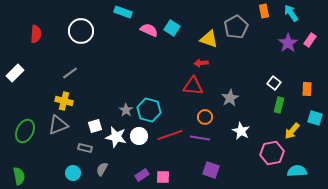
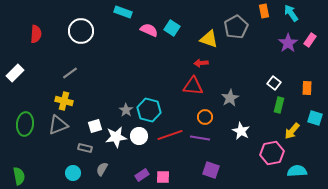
orange rectangle at (307, 89): moved 1 px up
green ellipse at (25, 131): moved 7 px up; rotated 20 degrees counterclockwise
white star at (116, 137): rotated 20 degrees counterclockwise
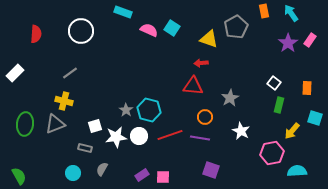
gray triangle at (58, 125): moved 3 px left, 1 px up
green semicircle at (19, 176): rotated 18 degrees counterclockwise
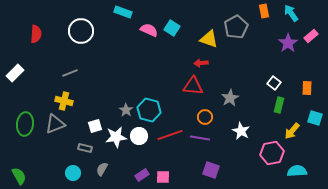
pink rectangle at (310, 40): moved 1 px right, 4 px up; rotated 16 degrees clockwise
gray line at (70, 73): rotated 14 degrees clockwise
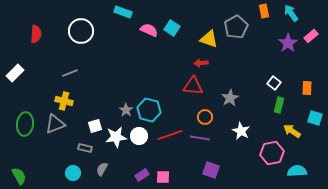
yellow arrow at (292, 131): rotated 84 degrees clockwise
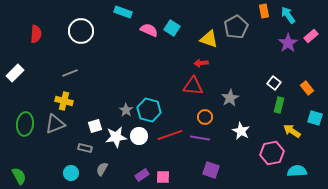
cyan arrow at (291, 13): moved 3 px left, 2 px down
orange rectangle at (307, 88): rotated 40 degrees counterclockwise
cyan circle at (73, 173): moved 2 px left
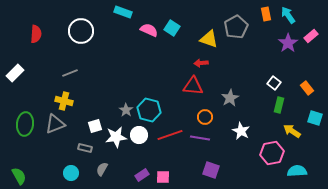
orange rectangle at (264, 11): moved 2 px right, 3 px down
white circle at (139, 136): moved 1 px up
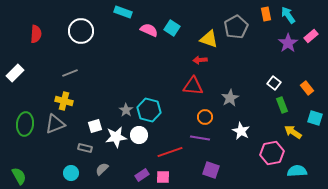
red arrow at (201, 63): moved 1 px left, 3 px up
green rectangle at (279, 105): moved 3 px right; rotated 35 degrees counterclockwise
yellow arrow at (292, 131): moved 1 px right, 1 px down
red line at (170, 135): moved 17 px down
gray semicircle at (102, 169): rotated 16 degrees clockwise
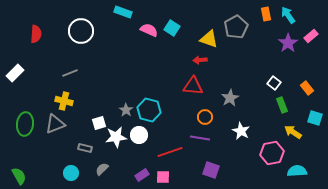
white square at (95, 126): moved 4 px right, 3 px up
